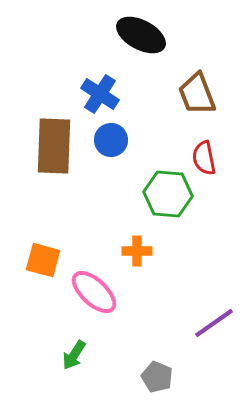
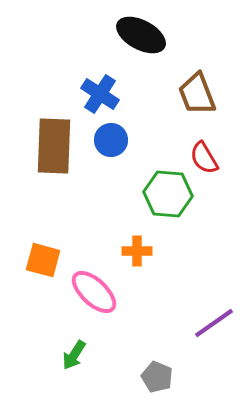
red semicircle: rotated 20 degrees counterclockwise
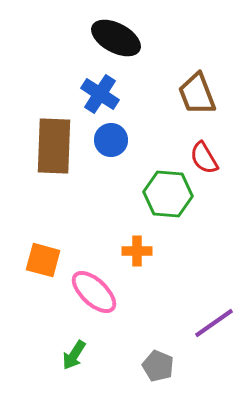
black ellipse: moved 25 px left, 3 px down
gray pentagon: moved 1 px right, 11 px up
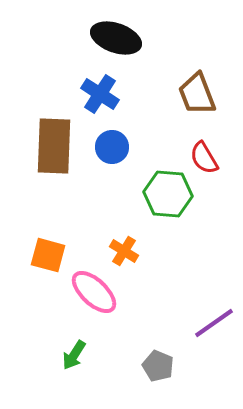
black ellipse: rotated 9 degrees counterclockwise
blue circle: moved 1 px right, 7 px down
orange cross: moved 13 px left; rotated 32 degrees clockwise
orange square: moved 5 px right, 5 px up
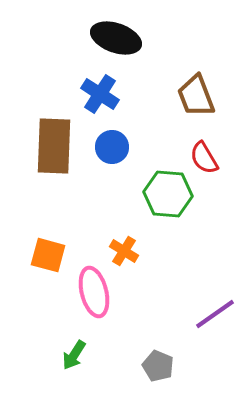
brown trapezoid: moved 1 px left, 2 px down
pink ellipse: rotated 33 degrees clockwise
purple line: moved 1 px right, 9 px up
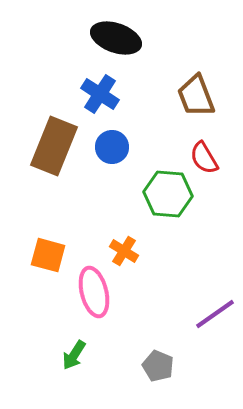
brown rectangle: rotated 20 degrees clockwise
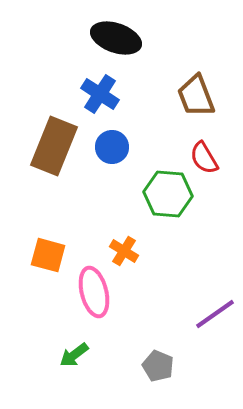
green arrow: rotated 20 degrees clockwise
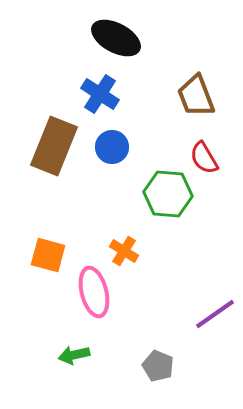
black ellipse: rotated 9 degrees clockwise
green arrow: rotated 24 degrees clockwise
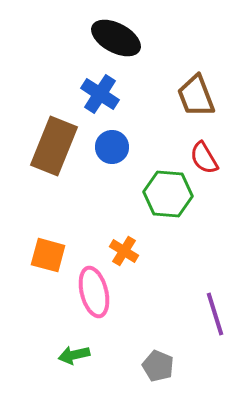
purple line: rotated 72 degrees counterclockwise
